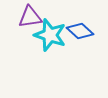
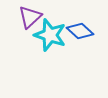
purple triangle: rotated 35 degrees counterclockwise
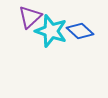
cyan star: moved 1 px right, 4 px up
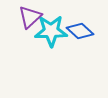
cyan star: rotated 20 degrees counterclockwise
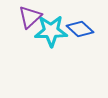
blue diamond: moved 2 px up
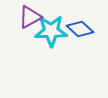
purple triangle: rotated 15 degrees clockwise
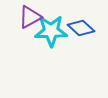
blue diamond: moved 1 px right, 1 px up
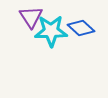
purple triangle: moved 1 px right; rotated 35 degrees counterclockwise
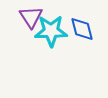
blue diamond: moved 1 px right, 1 px down; rotated 32 degrees clockwise
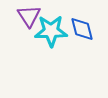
purple triangle: moved 2 px left, 1 px up
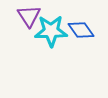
blue diamond: moved 1 px left, 1 px down; rotated 20 degrees counterclockwise
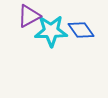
purple triangle: rotated 35 degrees clockwise
